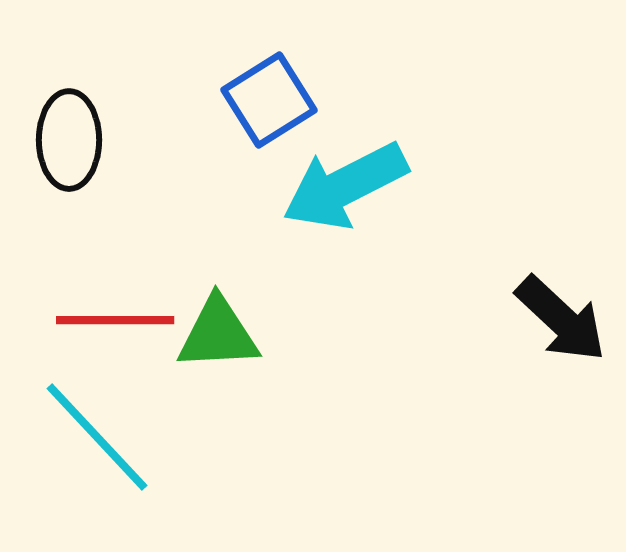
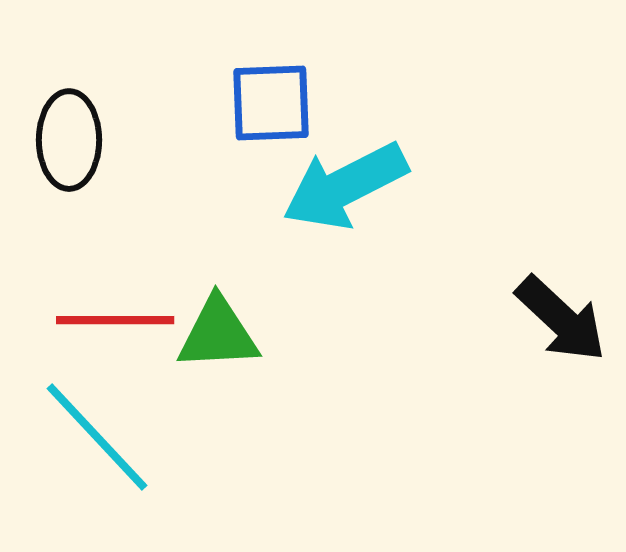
blue square: moved 2 px right, 3 px down; rotated 30 degrees clockwise
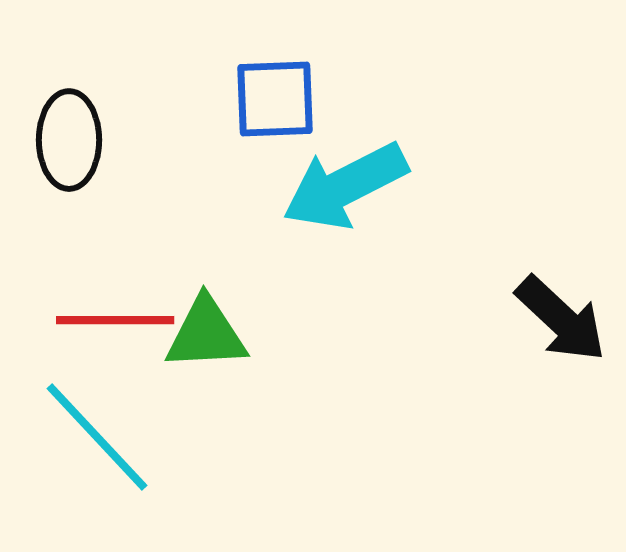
blue square: moved 4 px right, 4 px up
green triangle: moved 12 px left
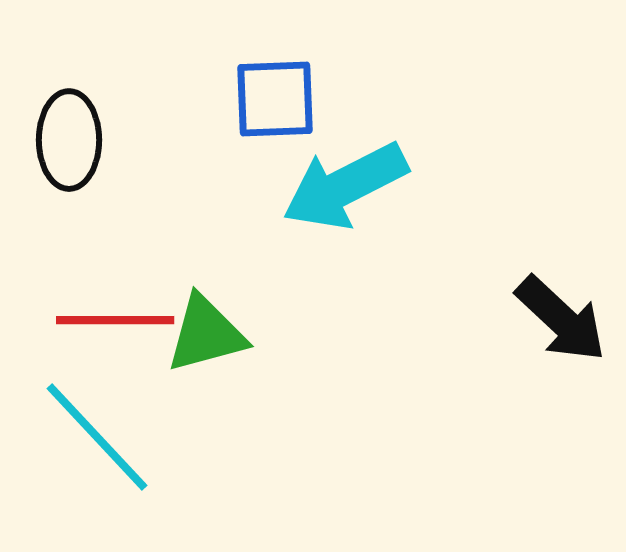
green triangle: rotated 12 degrees counterclockwise
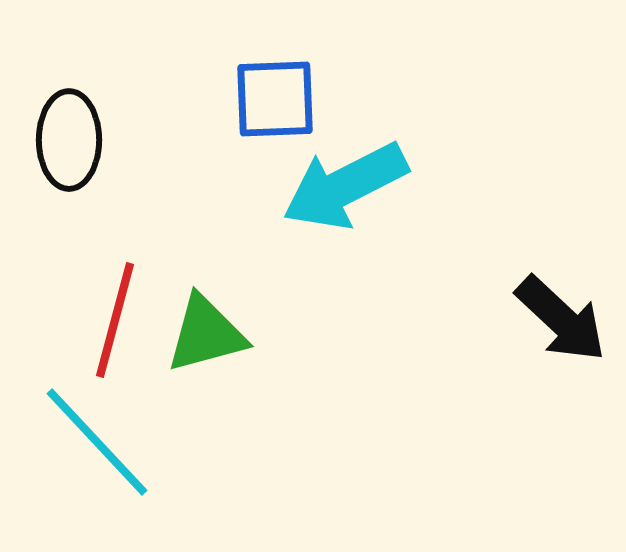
red line: rotated 75 degrees counterclockwise
cyan line: moved 5 px down
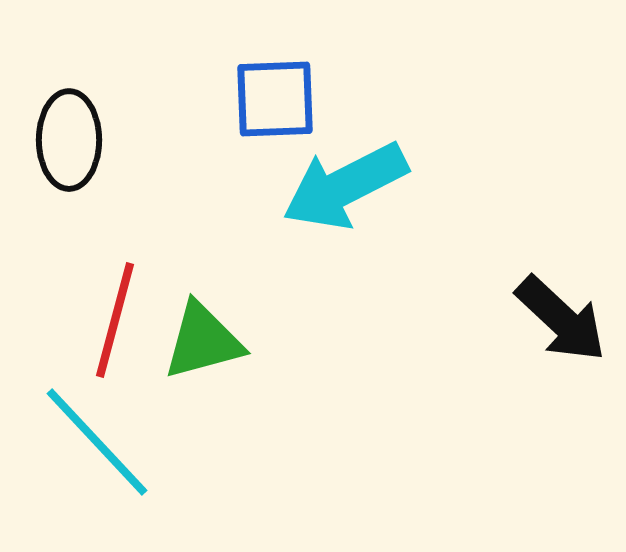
green triangle: moved 3 px left, 7 px down
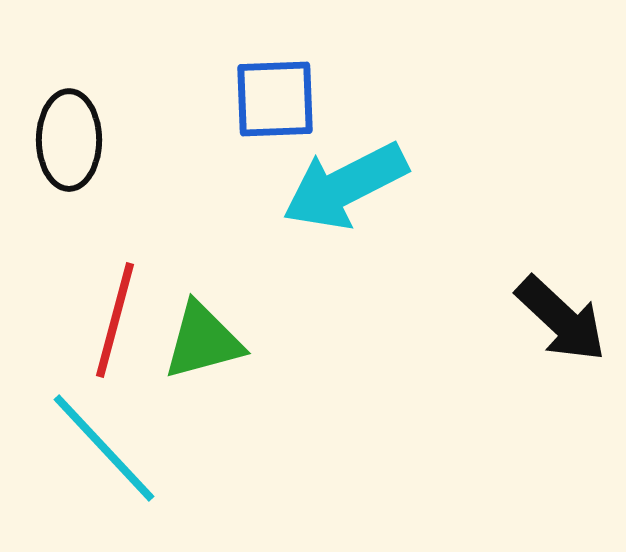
cyan line: moved 7 px right, 6 px down
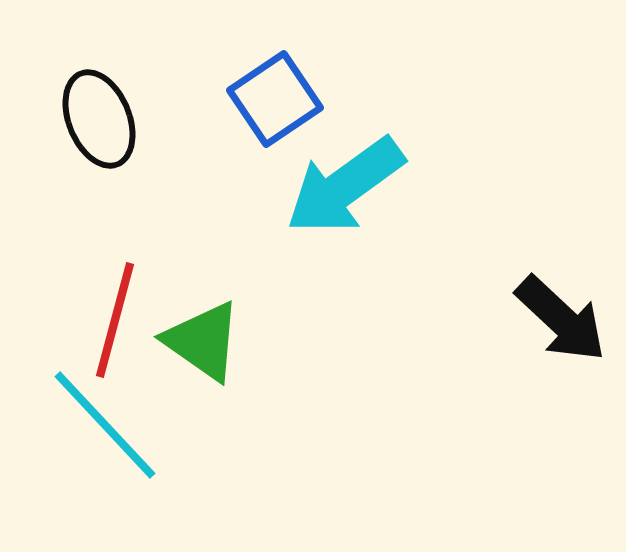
blue square: rotated 32 degrees counterclockwise
black ellipse: moved 30 px right, 21 px up; rotated 22 degrees counterclockwise
cyan arrow: rotated 9 degrees counterclockwise
green triangle: rotated 50 degrees clockwise
cyan line: moved 1 px right, 23 px up
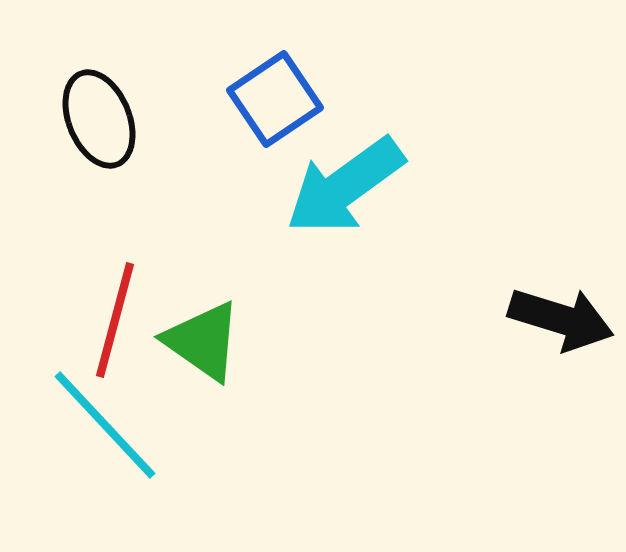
black arrow: rotated 26 degrees counterclockwise
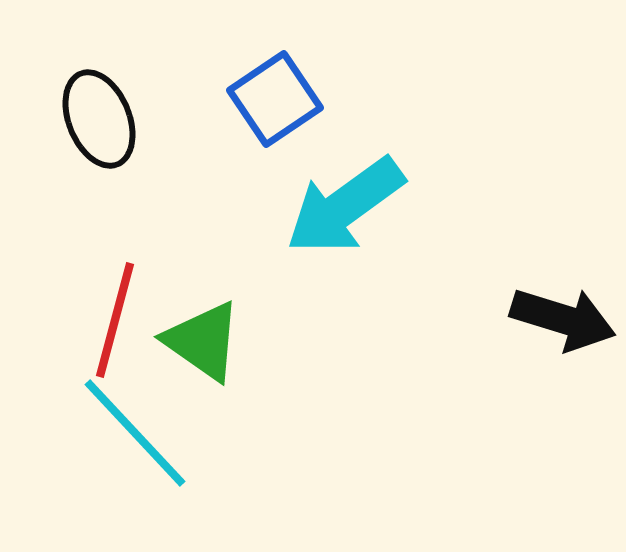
cyan arrow: moved 20 px down
black arrow: moved 2 px right
cyan line: moved 30 px right, 8 px down
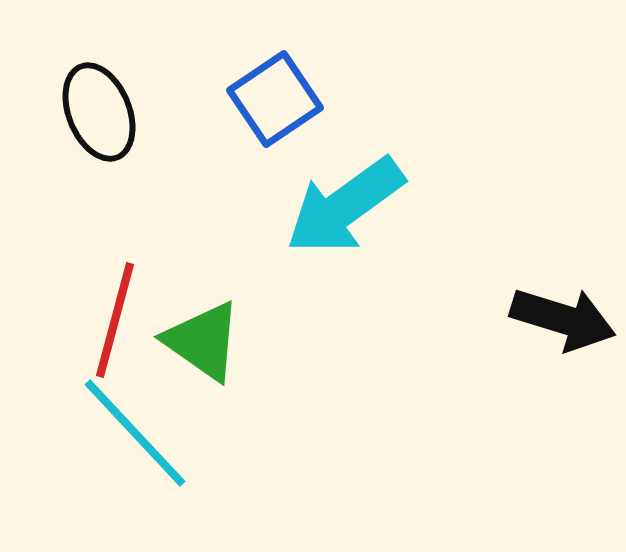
black ellipse: moved 7 px up
